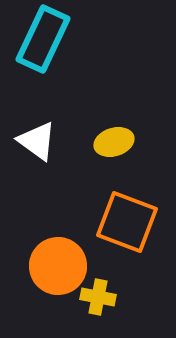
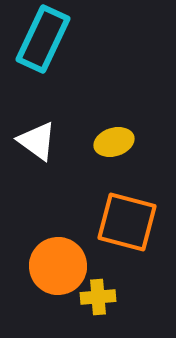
orange square: rotated 6 degrees counterclockwise
yellow cross: rotated 16 degrees counterclockwise
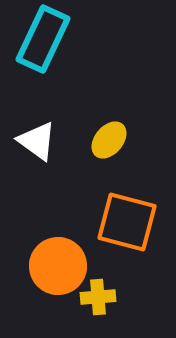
yellow ellipse: moved 5 px left, 2 px up; rotated 33 degrees counterclockwise
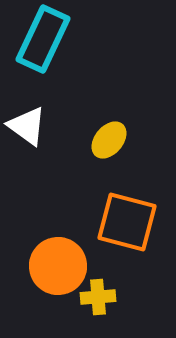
white triangle: moved 10 px left, 15 px up
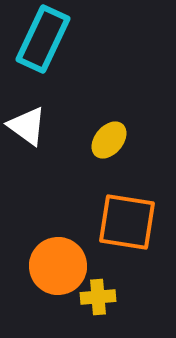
orange square: rotated 6 degrees counterclockwise
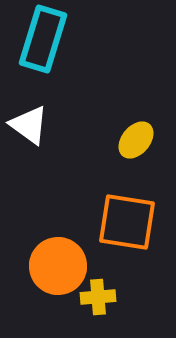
cyan rectangle: rotated 8 degrees counterclockwise
white triangle: moved 2 px right, 1 px up
yellow ellipse: moved 27 px right
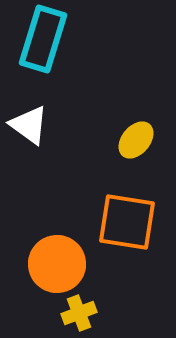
orange circle: moved 1 px left, 2 px up
yellow cross: moved 19 px left, 16 px down; rotated 16 degrees counterclockwise
